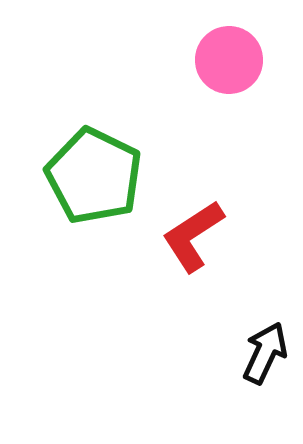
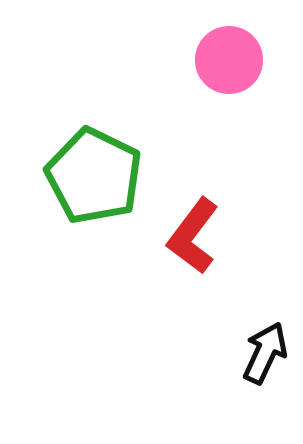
red L-shape: rotated 20 degrees counterclockwise
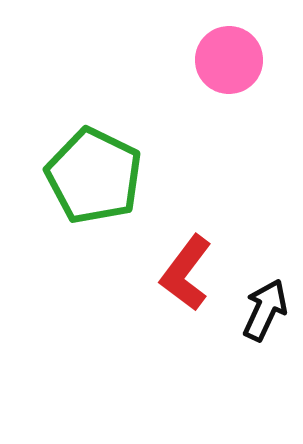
red L-shape: moved 7 px left, 37 px down
black arrow: moved 43 px up
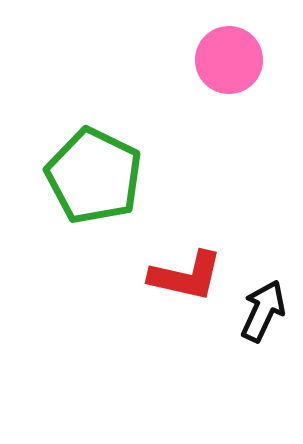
red L-shape: moved 3 px down; rotated 114 degrees counterclockwise
black arrow: moved 2 px left, 1 px down
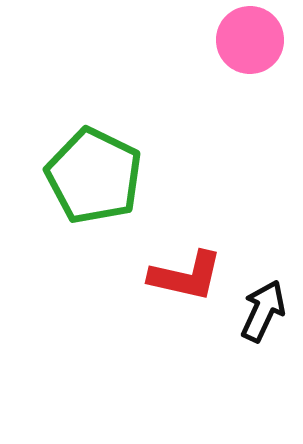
pink circle: moved 21 px right, 20 px up
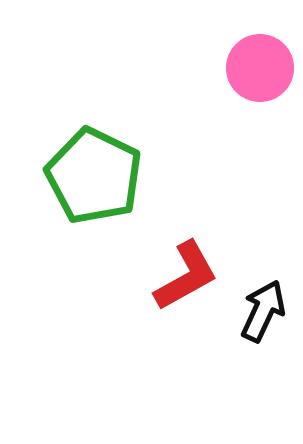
pink circle: moved 10 px right, 28 px down
red L-shape: rotated 42 degrees counterclockwise
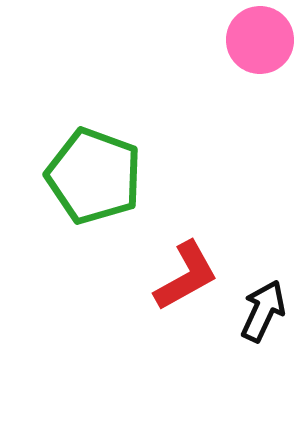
pink circle: moved 28 px up
green pentagon: rotated 6 degrees counterclockwise
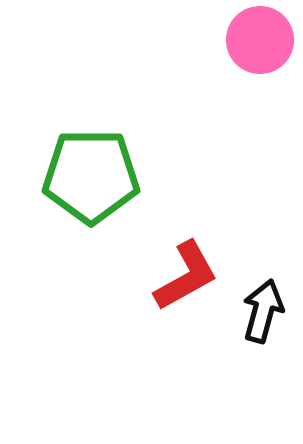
green pentagon: moved 3 px left; rotated 20 degrees counterclockwise
black arrow: rotated 10 degrees counterclockwise
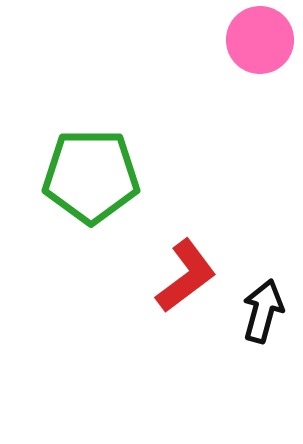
red L-shape: rotated 8 degrees counterclockwise
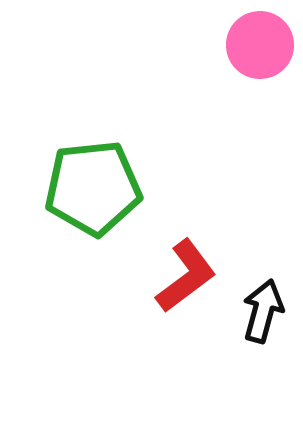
pink circle: moved 5 px down
green pentagon: moved 2 px right, 12 px down; rotated 6 degrees counterclockwise
